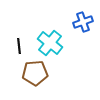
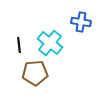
blue cross: moved 2 px left; rotated 30 degrees clockwise
black line: moved 1 px up
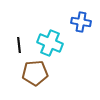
cyan cross: rotated 15 degrees counterclockwise
